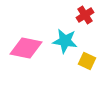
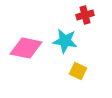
red cross: rotated 18 degrees clockwise
yellow square: moved 9 px left, 10 px down
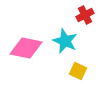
red cross: rotated 12 degrees counterclockwise
cyan star: rotated 15 degrees clockwise
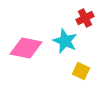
red cross: moved 3 px down
yellow square: moved 3 px right
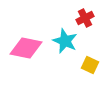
yellow square: moved 9 px right, 6 px up
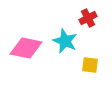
red cross: moved 3 px right
yellow square: rotated 18 degrees counterclockwise
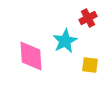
cyan star: rotated 20 degrees clockwise
pink diamond: moved 5 px right, 8 px down; rotated 76 degrees clockwise
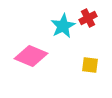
cyan star: moved 2 px left, 15 px up
pink diamond: rotated 64 degrees counterclockwise
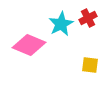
cyan star: moved 2 px left, 2 px up
pink diamond: moved 2 px left, 11 px up
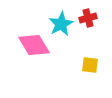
red cross: rotated 12 degrees clockwise
pink diamond: moved 5 px right; rotated 36 degrees clockwise
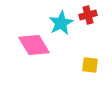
red cross: moved 3 px up
cyan star: moved 1 px up
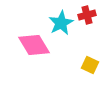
red cross: moved 1 px left
yellow square: rotated 18 degrees clockwise
